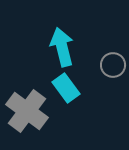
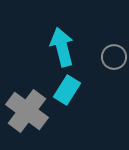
gray circle: moved 1 px right, 8 px up
cyan rectangle: moved 1 px right, 2 px down; rotated 68 degrees clockwise
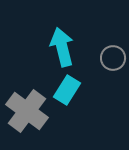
gray circle: moved 1 px left, 1 px down
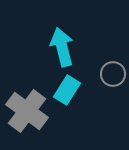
gray circle: moved 16 px down
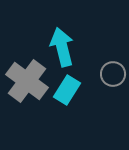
gray cross: moved 30 px up
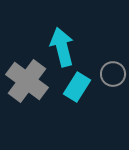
cyan rectangle: moved 10 px right, 3 px up
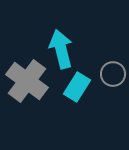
cyan arrow: moved 1 px left, 2 px down
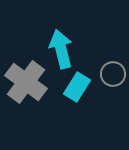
gray cross: moved 1 px left, 1 px down
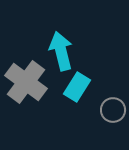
cyan arrow: moved 2 px down
gray circle: moved 36 px down
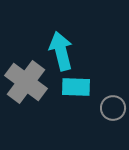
cyan rectangle: moved 1 px left; rotated 60 degrees clockwise
gray circle: moved 2 px up
